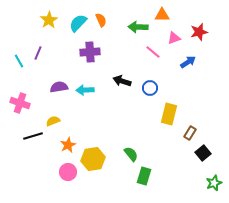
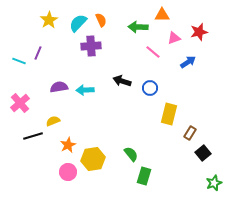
purple cross: moved 1 px right, 6 px up
cyan line: rotated 40 degrees counterclockwise
pink cross: rotated 30 degrees clockwise
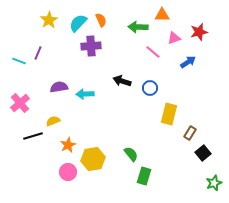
cyan arrow: moved 4 px down
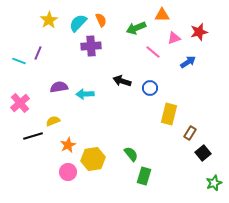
green arrow: moved 2 px left, 1 px down; rotated 24 degrees counterclockwise
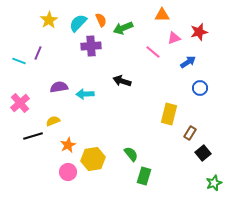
green arrow: moved 13 px left
blue circle: moved 50 px right
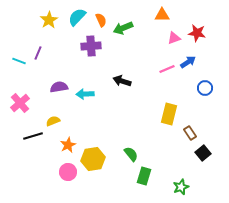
cyan semicircle: moved 1 px left, 6 px up
red star: moved 2 px left, 1 px down; rotated 24 degrees clockwise
pink line: moved 14 px right, 17 px down; rotated 63 degrees counterclockwise
blue circle: moved 5 px right
brown rectangle: rotated 64 degrees counterclockwise
green star: moved 33 px left, 4 px down
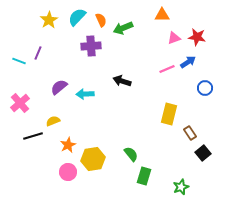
red star: moved 4 px down
purple semicircle: rotated 30 degrees counterclockwise
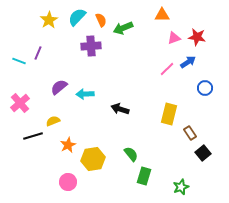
pink line: rotated 21 degrees counterclockwise
black arrow: moved 2 px left, 28 px down
pink circle: moved 10 px down
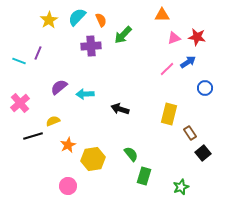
green arrow: moved 7 px down; rotated 24 degrees counterclockwise
pink circle: moved 4 px down
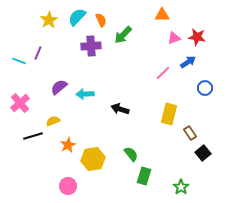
pink line: moved 4 px left, 4 px down
green star: rotated 14 degrees counterclockwise
